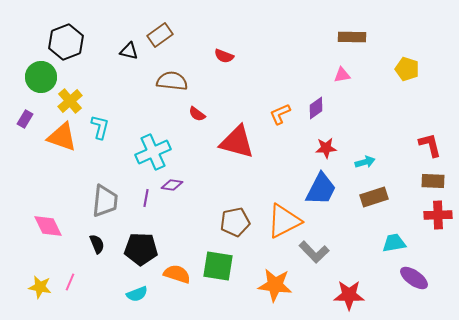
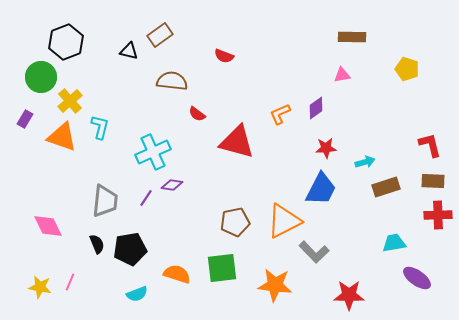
brown rectangle at (374, 197): moved 12 px right, 10 px up
purple line at (146, 198): rotated 24 degrees clockwise
black pentagon at (141, 249): moved 11 px left; rotated 12 degrees counterclockwise
green square at (218, 266): moved 4 px right, 2 px down; rotated 16 degrees counterclockwise
purple ellipse at (414, 278): moved 3 px right
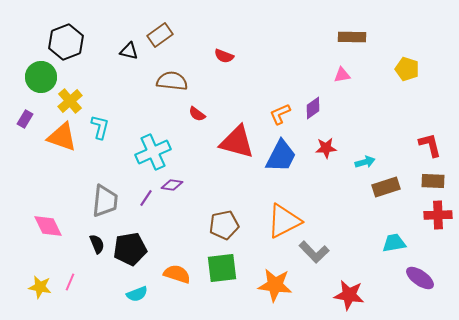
purple diamond at (316, 108): moved 3 px left
blue trapezoid at (321, 189): moved 40 px left, 33 px up
brown pentagon at (235, 222): moved 11 px left, 3 px down
purple ellipse at (417, 278): moved 3 px right
red star at (349, 295): rotated 8 degrees clockwise
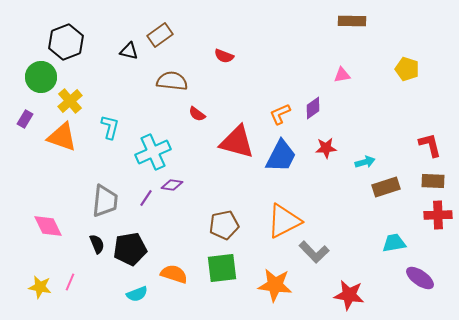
brown rectangle at (352, 37): moved 16 px up
cyan L-shape at (100, 127): moved 10 px right
orange semicircle at (177, 274): moved 3 px left
